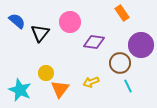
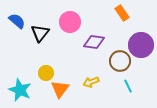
brown circle: moved 2 px up
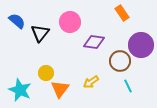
yellow arrow: rotated 14 degrees counterclockwise
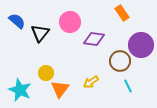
purple diamond: moved 3 px up
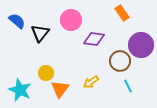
pink circle: moved 1 px right, 2 px up
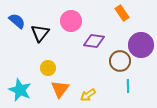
pink circle: moved 1 px down
purple diamond: moved 2 px down
yellow circle: moved 2 px right, 5 px up
yellow arrow: moved 3 px left, 13 px down
cyan line: rotated 24 degrees clockwise
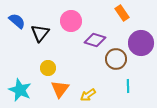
purple diamond: moved 1 px right, 1 px up; rotated 10 degrees clockwise
purple circle: moved 2 px up
brown circle: moved 4 px left, 2 px up
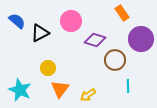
black triangle: rotated 24 degrees clockwise
purple circle: moved 4 px up
brown circle: moved 1 px left, 1 px down
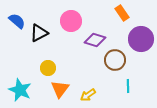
black triangle: moved 1 px left
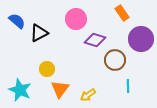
pink circle: moved 5 px right, 2 px up
yellow circle: moved 1 px left, 1 px down
